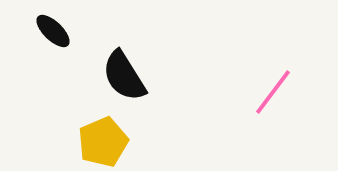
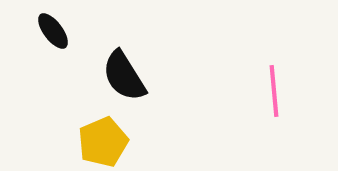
black ellipse: rotated 9 degrees clockwise
pink line: moved 1 px right, 1 px up; rotated 42 degrees counterclockwise
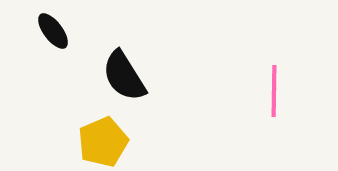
pink line: rotated 6 degrees clockwise
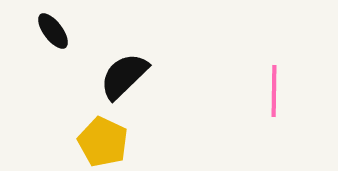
black semicircle: rotated 78 degrees clockwise
yellow pentagon: rotated 24 degrees counterclockwise
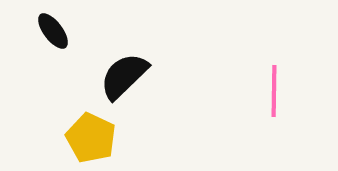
yellow pentagon: moved 12 px left, 4 px up
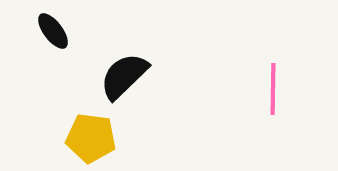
pink line: moved 1 px left, 2 px up
yellow pentagon: rotated 18 degrees counterclockwise
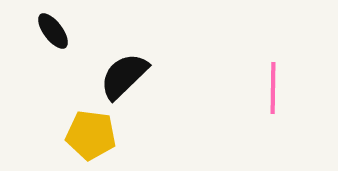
pink line: moved 1 px up
yellow pentagon: moved 3 px up
